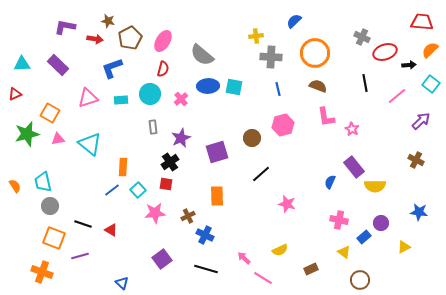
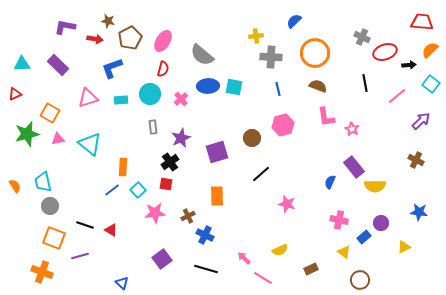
black line at (83, 224): moved 2 px right, 1 px down
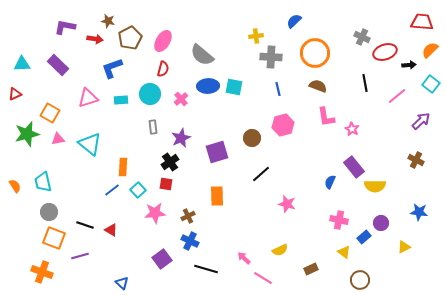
gray circle at (50, 206): moved 1 px left, 6 px down
blue cross at (205, 235): moved 15 px left, 6 px down
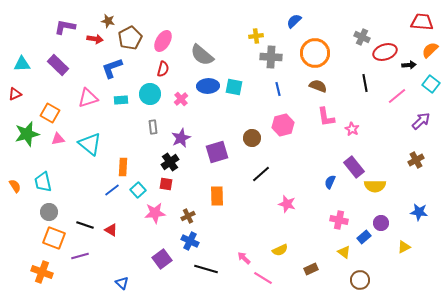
brown cross at (416, 160): rotated 35 degrees clockwise
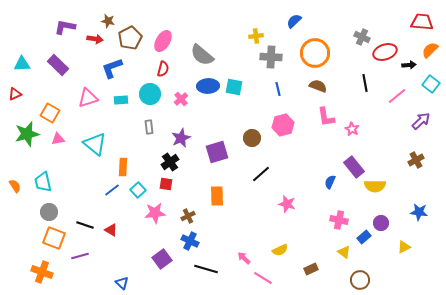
gray rectangle at (153, 127): moved 4 px left
cyan triangle at (90, 144): moved 5 px right
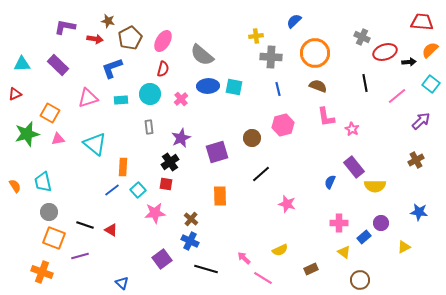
black arrow at (409, 65): moved 3 px up
orange rectangle at (217, 196): moved 3 px right
brown cross at (188, 216): moved 3 px right, 3 px down; rotated 24 degrees counterclockwise
pink cross at (339, 220): moved 3 px down; rotated 12 degrees counterclockwise
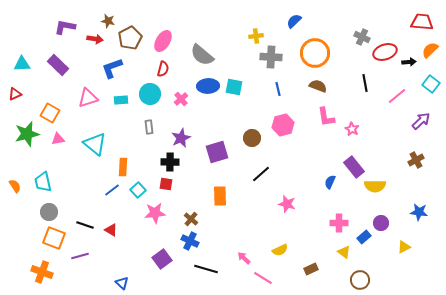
black cross at (170, 162): rotated 36 degrees clockwise
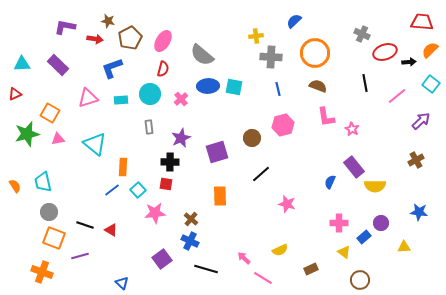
gray cross at (362, 37): moved 3 px up
yellow triangle at (404, 247): rotated 24 degrees clockwise
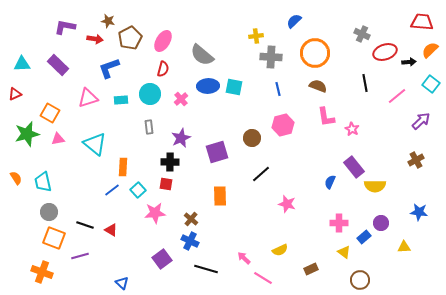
blue L-shape at (112, 68): moved 3 px left
orange semicircle at (15, 186): moved 1 px right, 8 px up
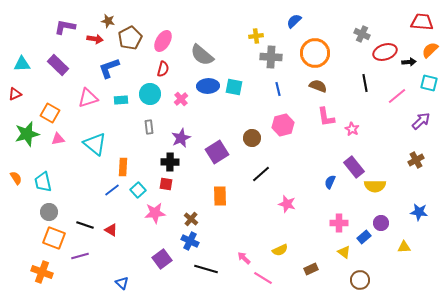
cyan square at (431, 84): moved 2 px left, 1 px up; rotated 24 degrees counterclockwise
purple square at (217, 152): rotated 15 degrees counterclockwise
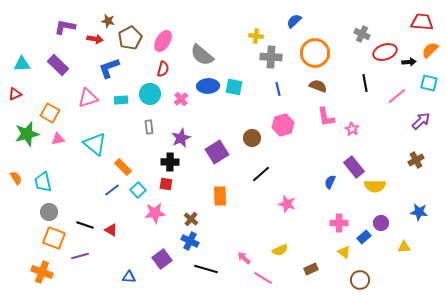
yellow cross at (256, 36): rotated 16 degrees clockwise
orange rectangle at (123, 167): rotated 48 degrees counterclockwise
blue triangle at (122, 283): moved 7 px right, 6 px up; rotated 40 degrees counterclockwise
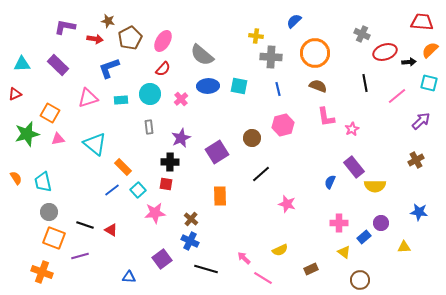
red semicircle at (163, 69): rotated 28 degrees clockwise
cyan square at (234, 87): moved 5 px right, 1 px up
pink star at (352, 129): rotated 16 degrees clockwise
